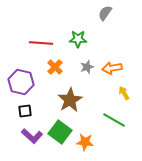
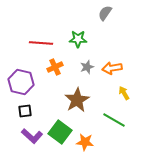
orange cross: rotated 21 degrees clockwise
brown star: moved 7 px right
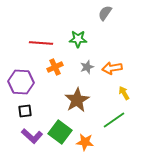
purple hexagon: rotated 10 degrees counterclockwise
green line: rotated 65 degrees counterclockwise
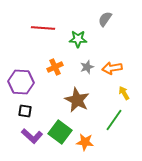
gray semicircle: moved 6 px down
red line: moved 2 px right, 15 px up
brown star: rotated 15 degrees counterclockwise
black square: rotated 16 degrees clockwise
green line: rotated 20 degrees counterclockwise
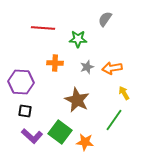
orange cross: moved 4 px up; rotated 28 degrees clockwise
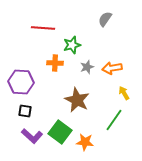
green star: moved 6 px left, 6 px down; rotated 18 degrees counterclockwise
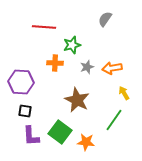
red line: moved 1 px right, 1 px up
purple L-shape: moved 1 px left; rotated 45 degrees clockwise
orange star: moved 1 px right
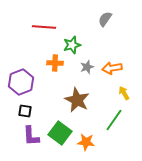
purple hexagon: rotated 25 degrees counterclockwise
green square: moved 1 px down
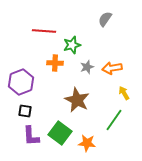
red line: moved 4 px down
orange star: moved 1 px right, 1 px down
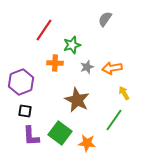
red line: moved 1 px up; rotated 60 degrees counterclockwise
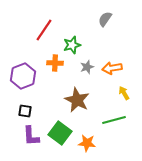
purple hexagon: moved 2 px right, 6 px up
green line: rotated 40 degrees clockwise
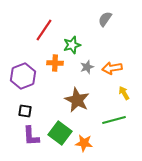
orange star: moved 3 px left
